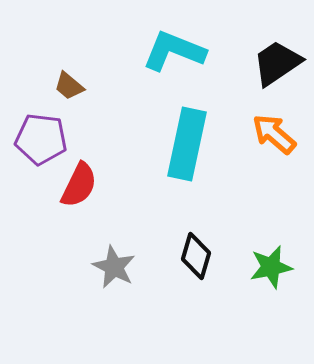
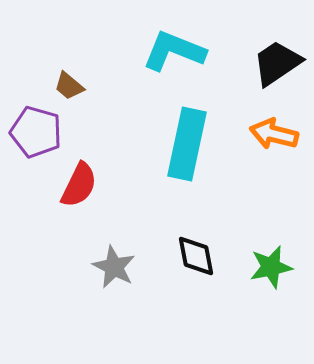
orange arrow: rotated 27 degrees counterclockwise
purple pentagon: moved 5 px left, 7 px up; rotated 9 degrees clockwise
black diamond: rotated 27 degrees counterclockwise
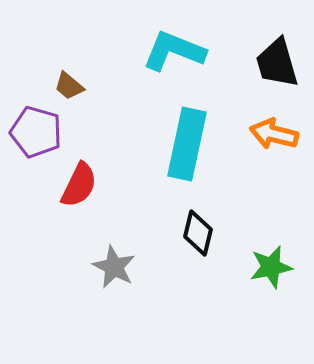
black trapezoid: rotated 72 degrees counterclockwise
black diamond: moved 2 px right, 23 px up; rotated 24 degrees clockwise
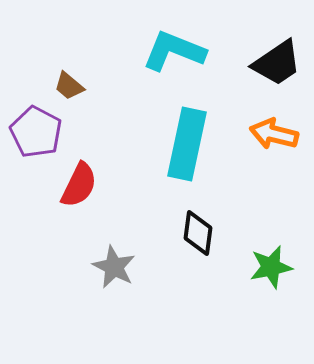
black trapezoid: rotated 108 degrees counterclockwise
purple pentagon: rotated 12 degrees clockwise
black diamond: rotated 6 degrees counterclockwise
